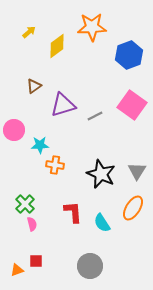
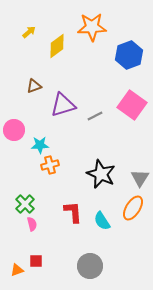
brown triangle: rotated 14 degrees clockwise
orange cross: moved 5 px left; rotated 24 degrees counterclockwise
gray triangle: moved 3 px right, 7 px down
cyan semicircle: moved 2 px up
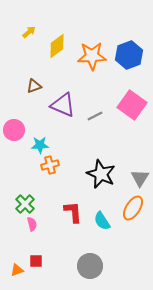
orange star: moved 29 px down
purple triangle: rotated 40 degrees clockwise
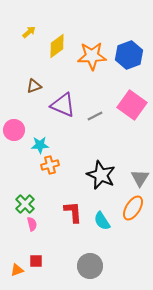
black star: moved 1 px down
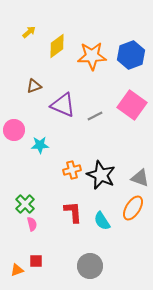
blue hexagon: moved 2 px right
orange cross: moved 22 px right, 5 px down
gray triangle: rotated 42 degrees counterclockwise
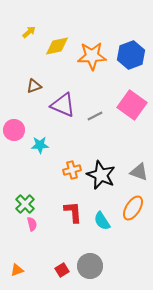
yellow diamond: rotated 25 degrees clockwise
gray triangle: moved 1 px left, 6 px up
red square: moved 26 px right, 9 px down; rotated 32 degrees counterclockwise
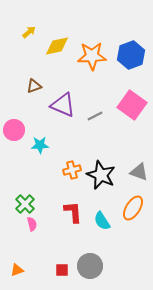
red square: rotated 32 degrees clockwise
